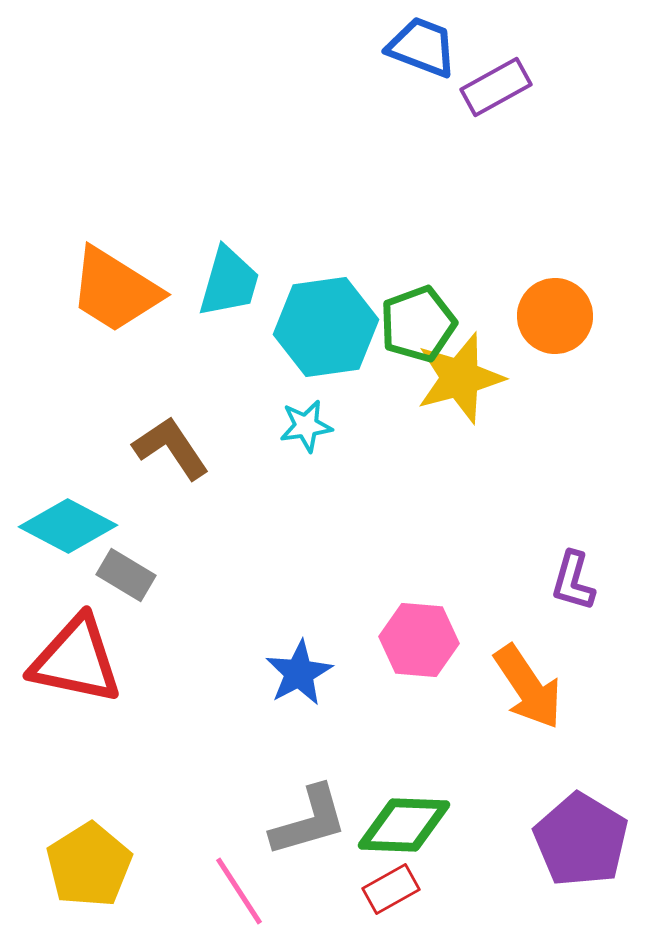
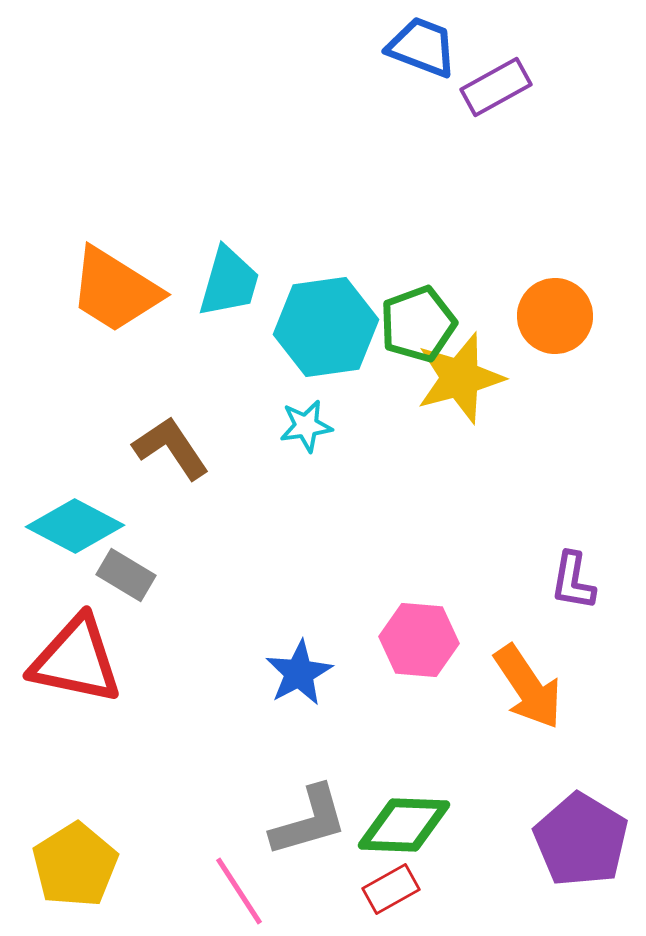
cyan diamond: moved 7 px right
purple L-shape: rotated 6 degrees counterclockwise
yellow pentagon: moved 14 px left
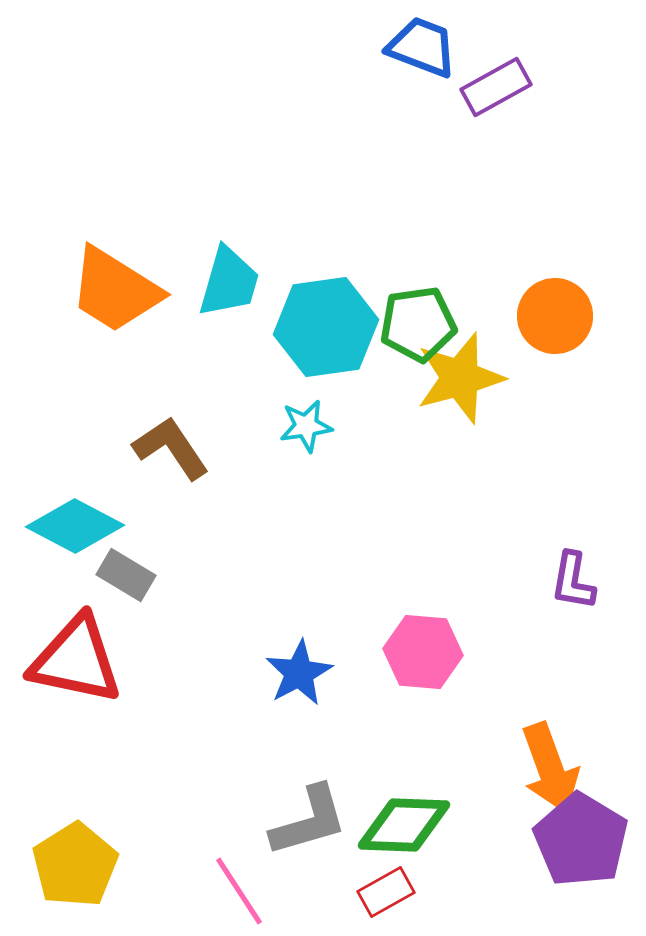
green pentagon: rotated 12 degrees clockwise
pink hexagon: moved 4 px right, 12 px down
orange arrow: moved 22 px right, 81 px down; rotated 14 degrees clockwise
red rectangle: moved 5 px left, 3 px down
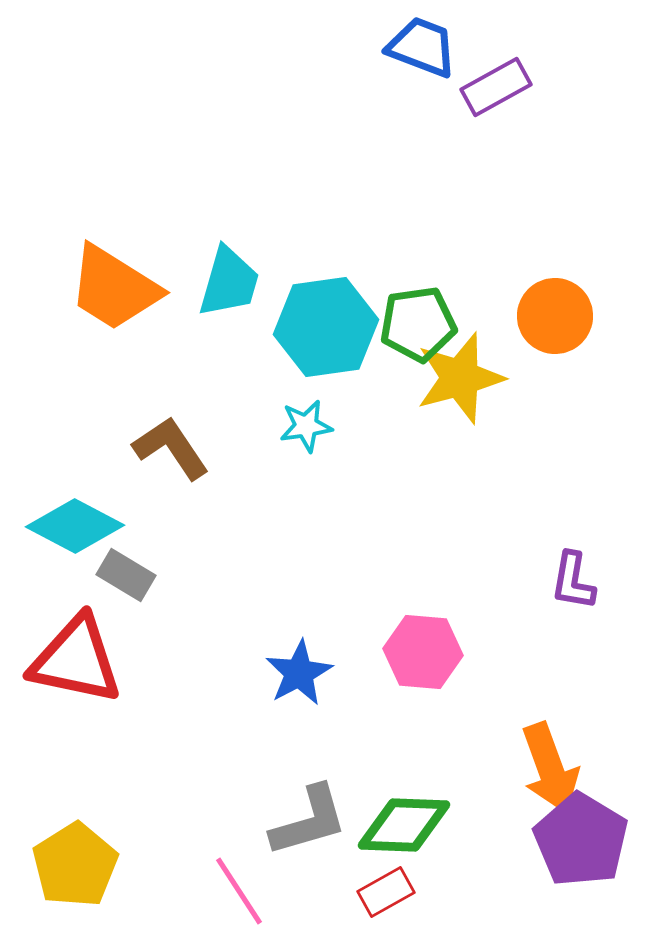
orange trapezoid: moved 1 px left, 2 px up
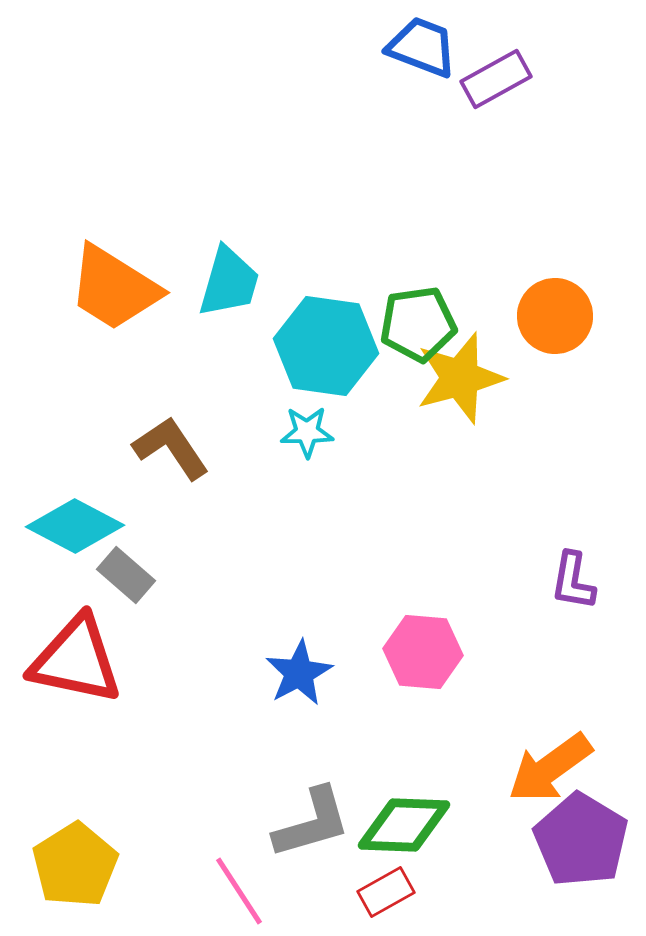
purple rectangle: moved 8 px up
cyan hexagon: moved 19 px down; rotated 16 degrees clockwise
cyan star: moved 1 px right, 6 px down; rotated 8 degrees clockwise
gray rectangle: rotated 10 degrees clockwise
orange arrow: rotated 74 degrees clockwise
gray L-shape: moved 3 px right, 2 px down
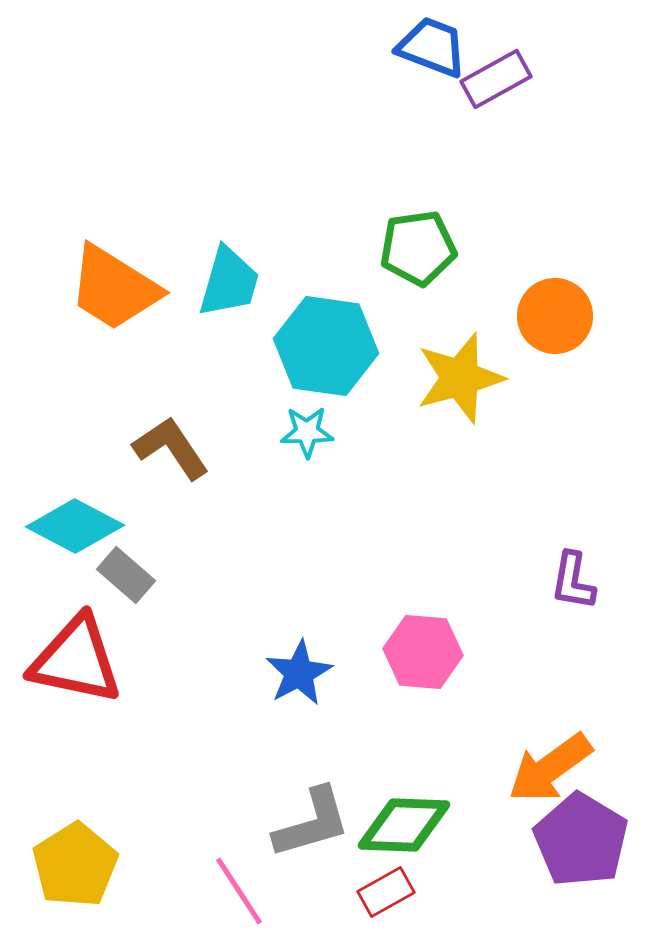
blue trapezoid: moved 10 px right
green pentagon: moved 76 px up
